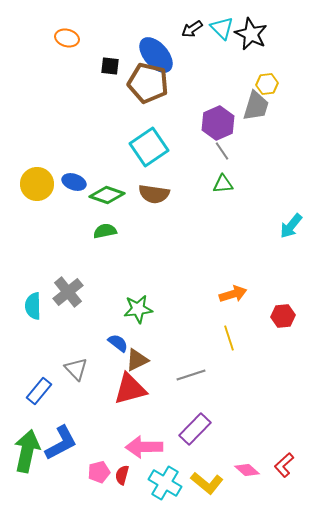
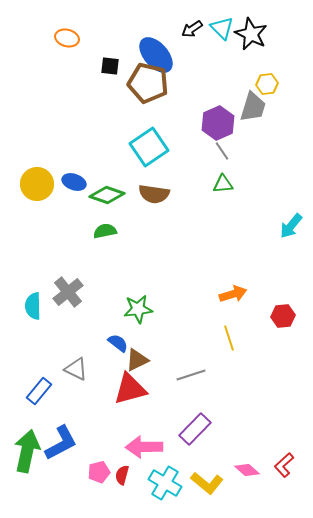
gray trapezoid at (256, 106): moved 3 px left, 1 px down
gray triangle at (76, 369): rotated 20 degrees counterclockwise
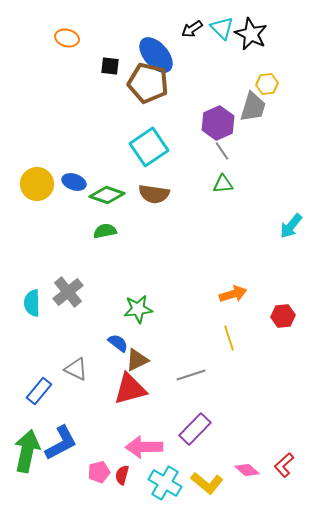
cyan semicircle at (33, 306): moved 1 px left, 3 px up
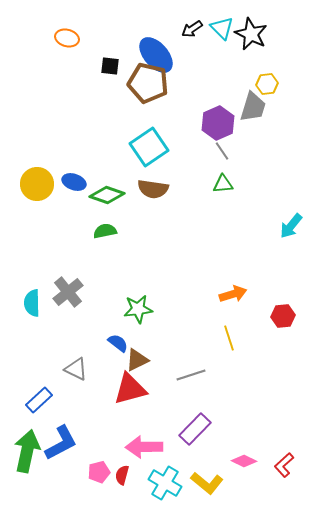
brown semicircle at (154, 194): moved 1 px left, 5 px up
blue rectangle at (39, 391): moved 9 px down; rotated 8 degrees clockwise
pink diamond at (247, 470): moved 3 px left, 9 px up; rotated 15 degrees counterclockwise
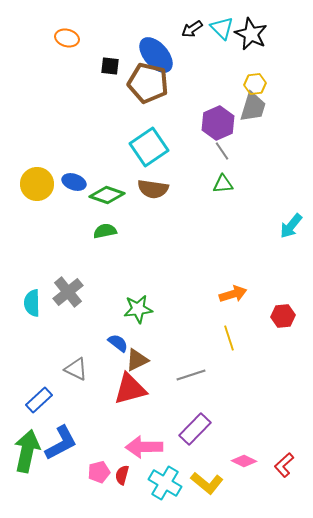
yellow hexagon at (267, 84): moved 12 px left
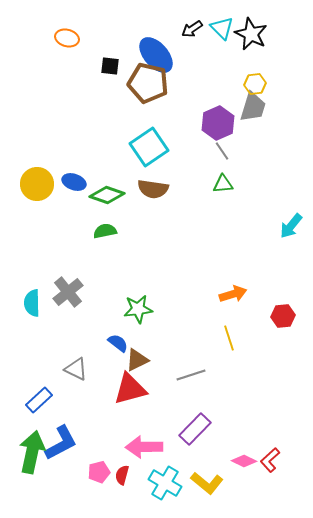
green arrow at (27, 451): moved 5 px right, 1 px down
red L-shape at (284, 465): moved 14 px left, 5 px up
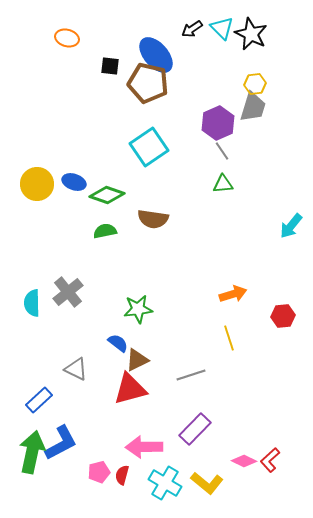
brown semicircle at (153, 189): moved 30 px down
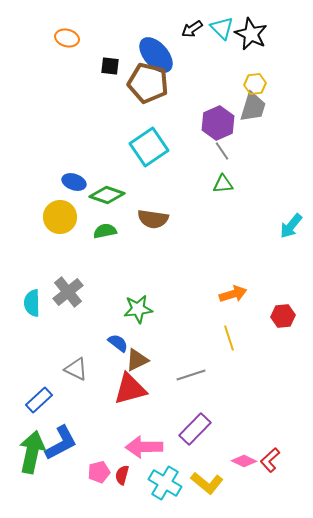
yellow circle at (37, 184): moved 23 px right, 33 px down
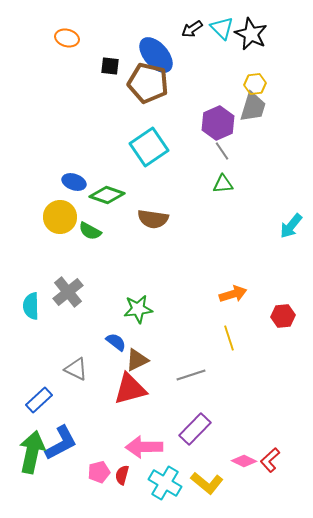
green semicircle at (105, 231): moved 15 px left; rotated 140 degrees counterclockwise
cyan semicircle at (32, 303): moved 1 px left, 3 px down
blue semicircle at (118, 343): moved 2 px left, 1 px up
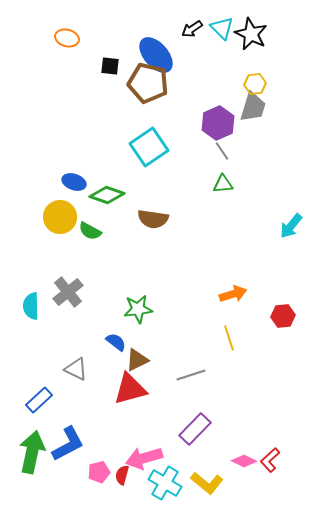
blue L-shape at (61, 443): moved 7 px right, 1 px down
pink arrow at (144, 447): moved 11 px down; rotated 15 degrees counterclockwise
